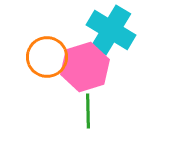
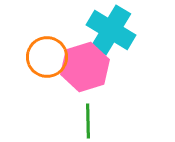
green line: moved 10 px down
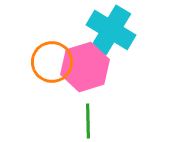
orange circle: moved 5 px right, 5 px down
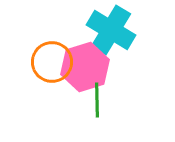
green line: moved 9 px right, 21 px up
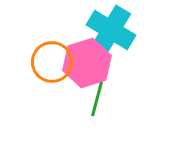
pink hexagon: moved 2 px right, 4 px up
green line: moved 1 px up; rotated 16 degrees clockwise
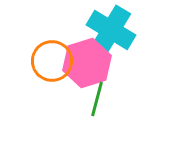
orange circle: moved 1 px up
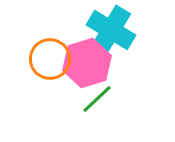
orange circle: moved 2 px left, 2 px up
green line: rotated 32 degrees clockwise
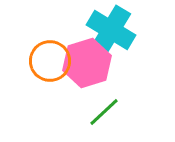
orange circle: moved 2 px down
green line: moved 7 px right, 13 px down
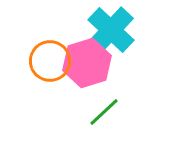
cyan cross: rotated 12 degrees clockwise
